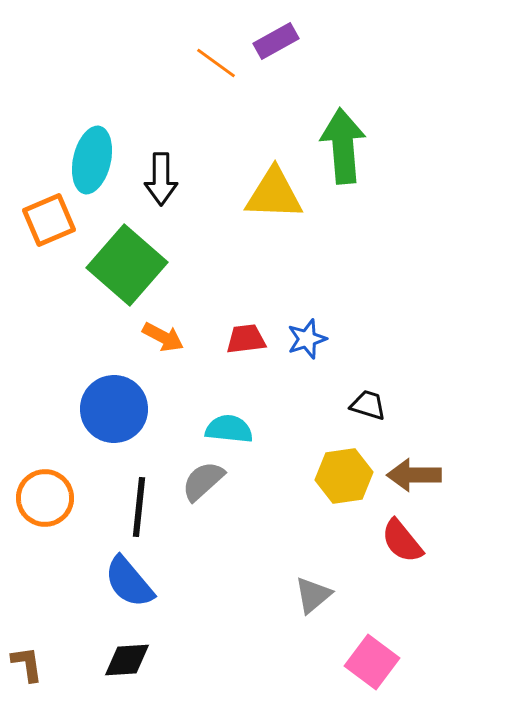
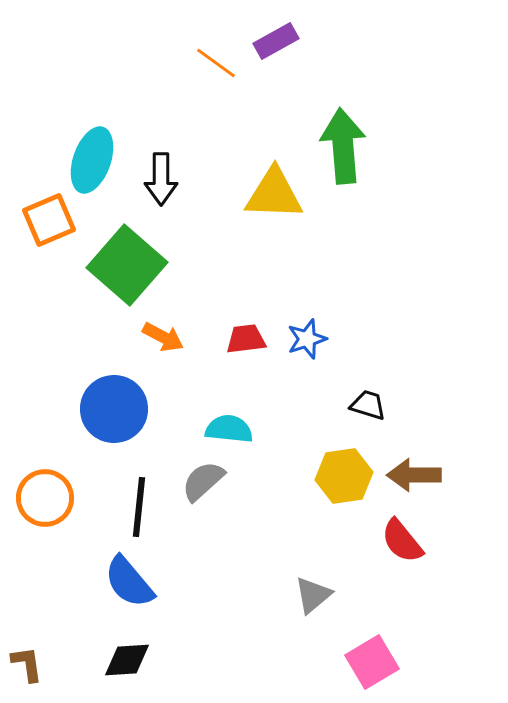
cyan ellipse: rotated 6 degrees clockwise
pink square: rotated 22 degrees clockwise
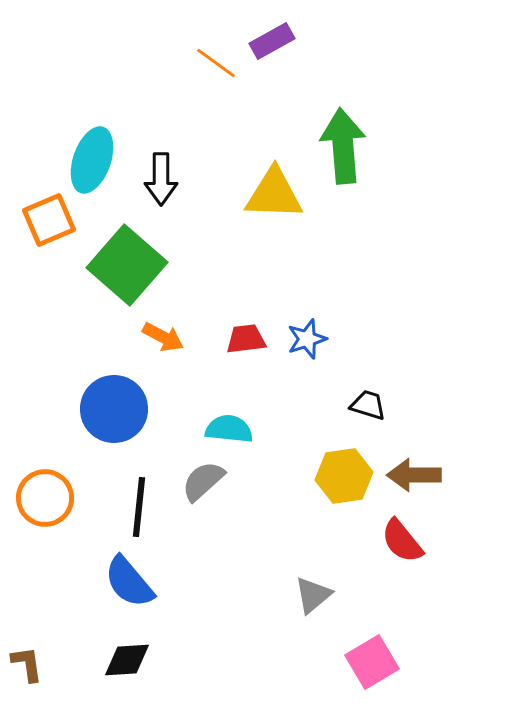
purple rectangle: moved 4 px left
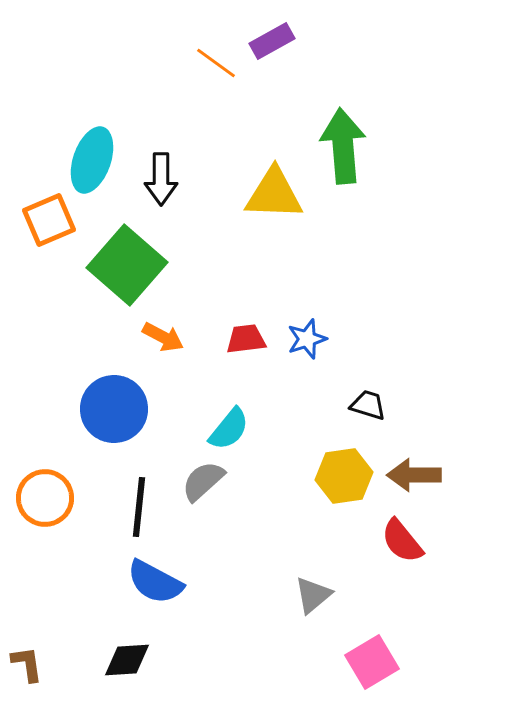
cyan semicircle: rotated 123 degrees clockwise
blue semicircle: moved 26 px right; rotated 22 degrees counterclockwise
